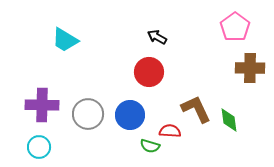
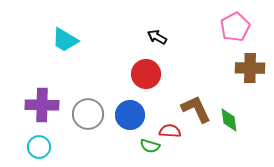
pink pentagon: rotated 8 degrees clockwise
red circle: moved 3 px left, 2 px down
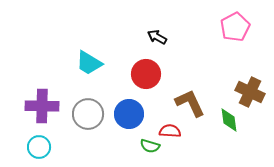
cyan trapezoid: moved 24 px right, 23 px down
brown cross: moved 24 px down; rotated 24 degrees clockwise
purple cross: moved 1 px down
brown L-shape: moved 6 px left, 6 px up
blue circle: moved 1 px left, 1 px up
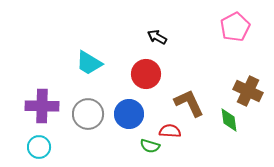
brown cross: moved 2 px left, 1 px up
brown L-shape: moved 1 px left
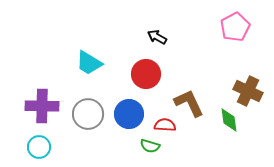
red semicircle: moved 5 px left, 6 px up
